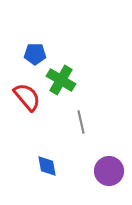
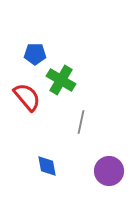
gray line: rotated 25 degrees clockwise
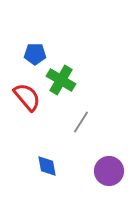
gray line: rotated 20 degrees clockwise
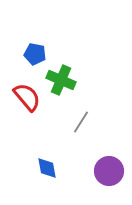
blue pentagon: rotated 10 degrees clockwise
green cross: rotated 8 degrees counterclockwise
blue diamond: moved 2 px down
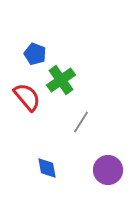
blue pentagon: rotated 10 degrees clockwise
green cross: rotated 32 degrees clockwise
purple circle: moved 1 px left, 1 px up
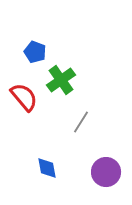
blue pentagon: moved 2 px up
red semicircle: moved 3 px left
purple circle: moved 2 px left, 2 px down
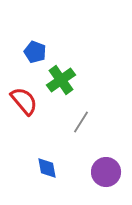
red semicircle: moved 4 px down
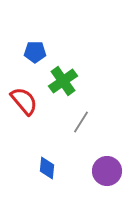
blue pentagon: rotated 20 degrees counterclockwise
green cross: moved 2 px right, 1 px down
blue diamond: rotated 15 degrees clockwise
purple circle: moved 1 px right, 1 px up
